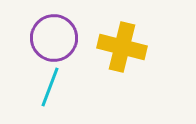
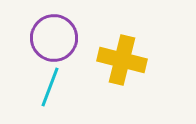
yellow cross: moved 13 px down
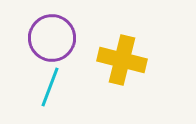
purple circle: moved 2 px left
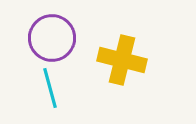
cyan line: moved 1 px down; rotated 36 degrees counterclockwise
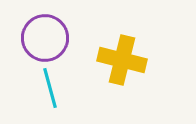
purple circle: moved 7 px left
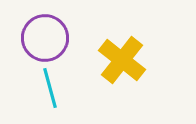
yellow cross: rotated 24 degrees clockwise
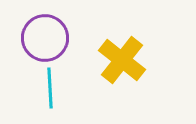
cyan line: rotated 12 degrees clockwise
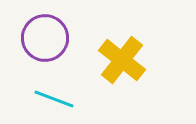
cyan line: moved 4 px right, 11 px down; rotated 66 degrees counterclockwise
